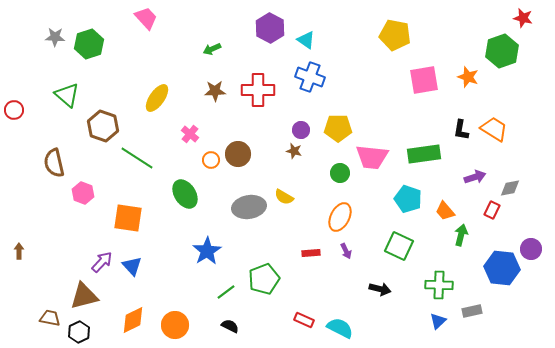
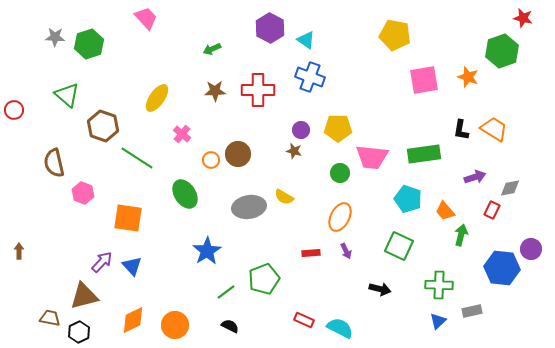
pink cross at (190, 134): moved 8 px left
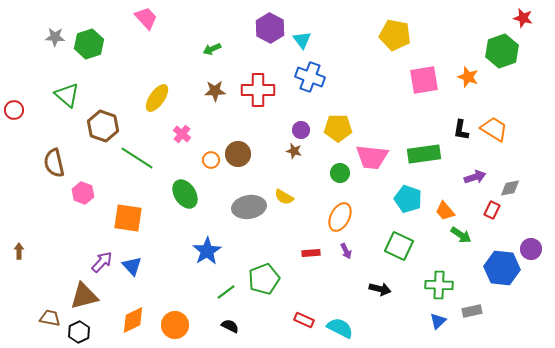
cyan triangle at (306, 40): moved 4 px left; rotated 18 degrees clockwise
green arrow at (461, 235): rotated 110 degrees clockwise
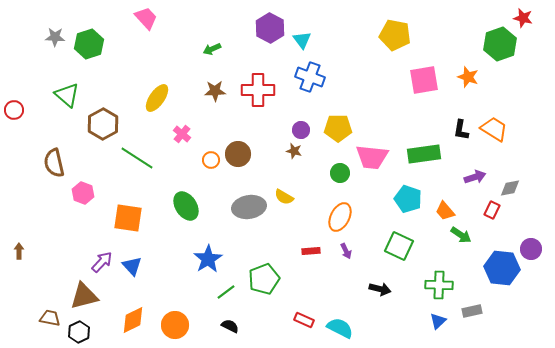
green hexagon at (502, 51): moved 2 px left, 7 px up
brown hexagon at (103, 126): moved 2 px up; rotated 12 degrees clockwise
green ellipse at (185, 194): moved 1 px right, 12 px down
blue star at (207, 251): moved 1 px right, 8 px down
red rectangle at (311, 253): moved 2 px up
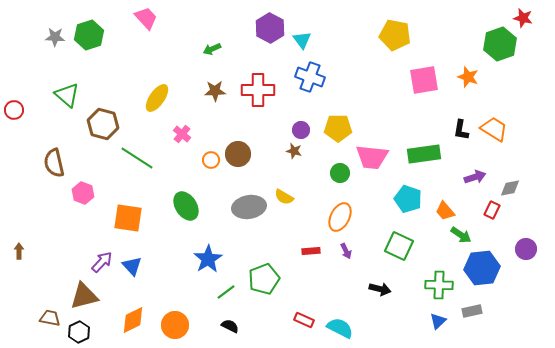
green hexagon at (89, 44): moved 9 px up
brown hexagon at (103, 124): rotated 16 degrees counterclockwise
purple circle at (531, 249): moved 5 px left
blue hexagon at (502, 268): moved 20 px left; rotated 12 degrees counterclockwise
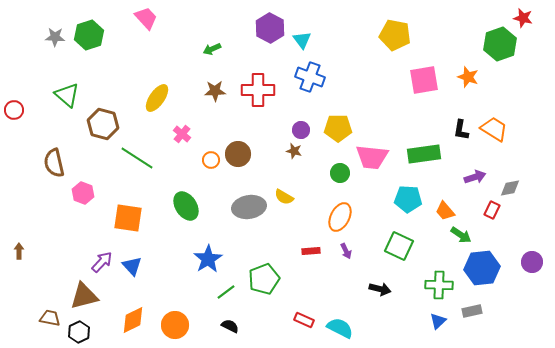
cyan pentagon at (408, 199): rotated 16 degrees counterclockwise
purple circle at (526, 249): moved 6 px right, 13 px down
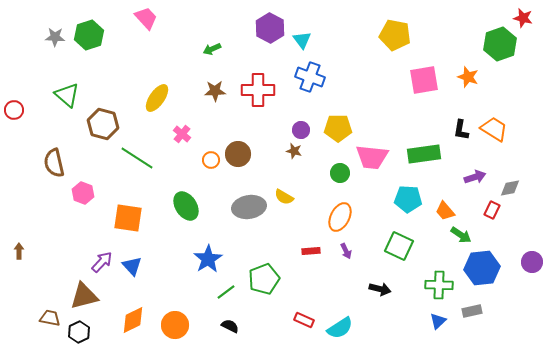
cyan semicircle at (340, 328): rotated 120 degrees clockwise
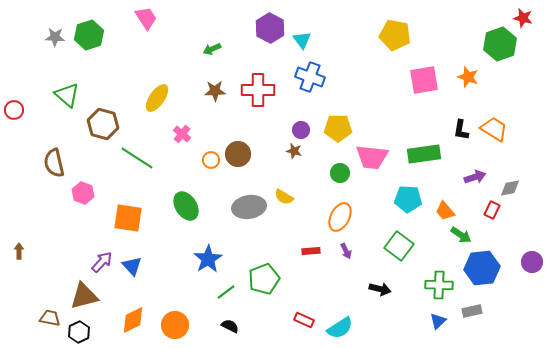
pink trapezoid at (146, 18): rotated 10 degrees clockwise
green square at (399, 246): rotated 12 degrees clockwise
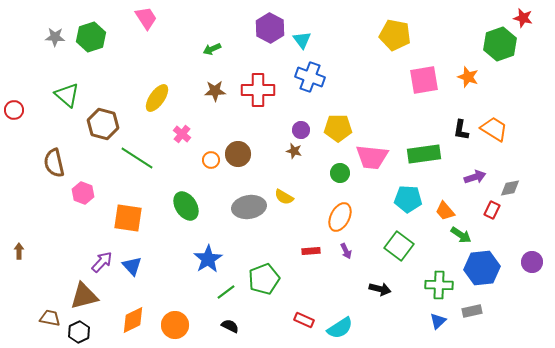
green hexagon at (89, 35): moved 2 px right, 2 px down
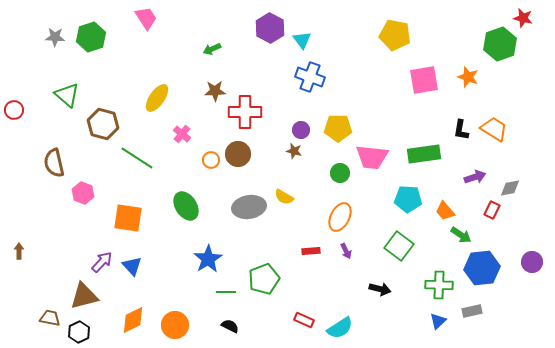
red cross at (258, 90): moved 13 px left, 22 px down
green line at (226, 292): rotated 36 degrees clockwise
